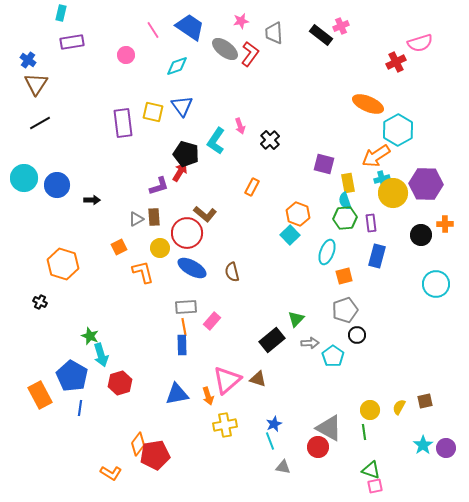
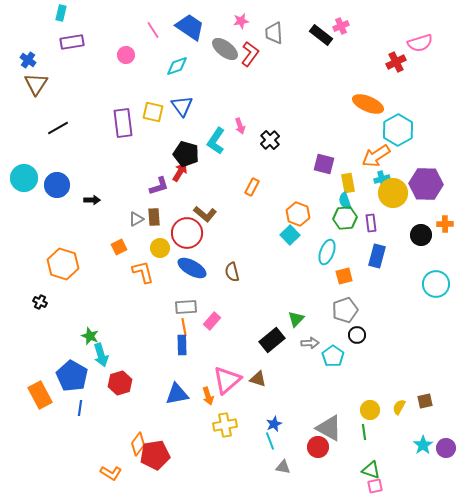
black line at (40, 123): moved 18 px right, 5 px down
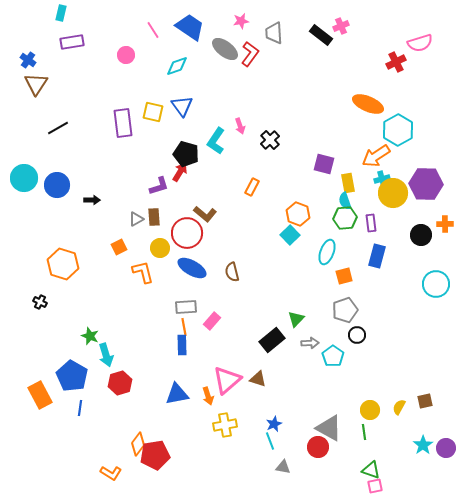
cyan arrow at (101, 355): moved 5 px right
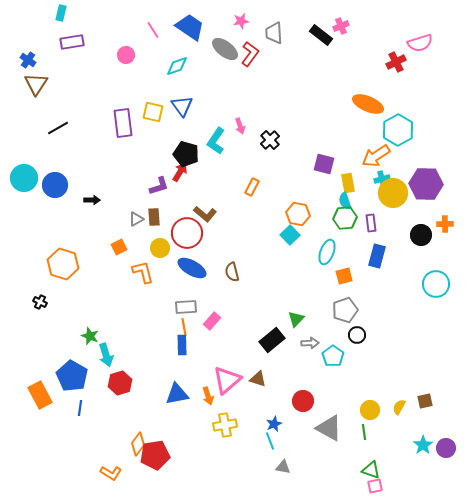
blue circle at (57, 185): moved 2 px left
orange hexagon at (298, 214): rotated 10 degrees counterclockwise
red circle at (318, 447): moved 15 px left, 46 px up
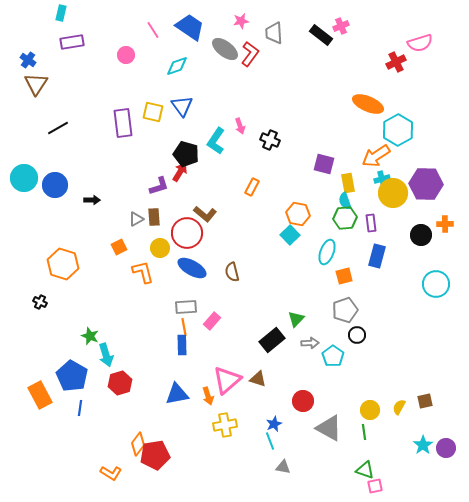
black cross at (270, 140): rotated 24 degrees counterclockwise
green triangle at (371, 470): moved 6 px left
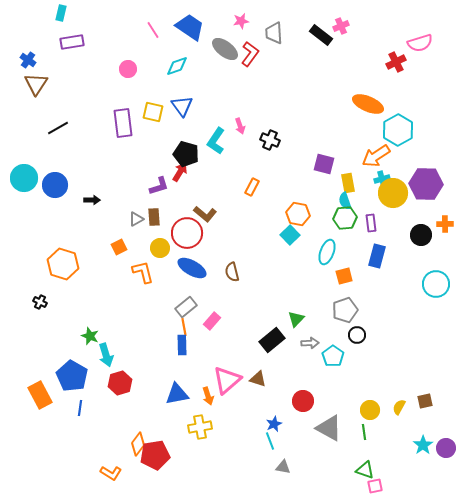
pink circle at (126, 55): moved 2 px right, 14 px down
gray rectangle at (186, 307): rotated 35 degrees counterclockwise
yellow cross at (225, 425): moved 25 px left, 2 px down
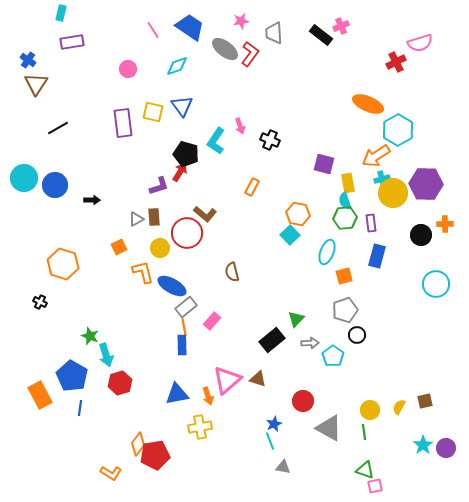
blue ellipse at (192, 268): moved 20 px left, 18 px down
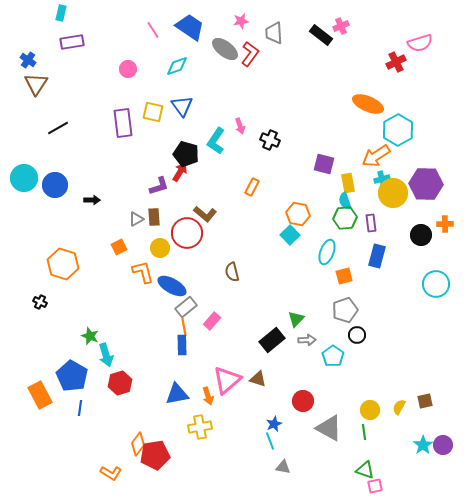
gray arrow at (310, 343): moved 3 px left, 3 px up
purple circle at (446, 448): moved 3 px left, 3 px up
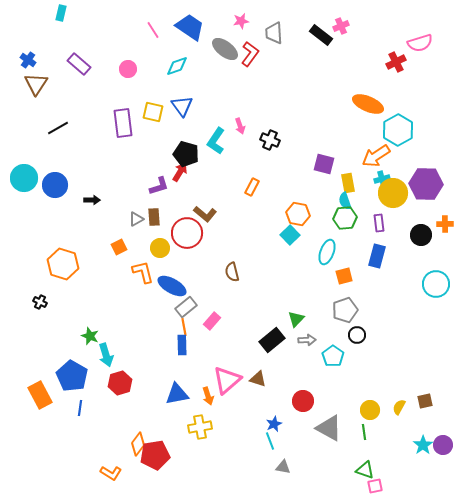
purple rectangle at (72, 42): moved 7 px right, 22 px down; rotated 50 degrees clockwise
purple rectangle at (371, 223): moved 8 px right
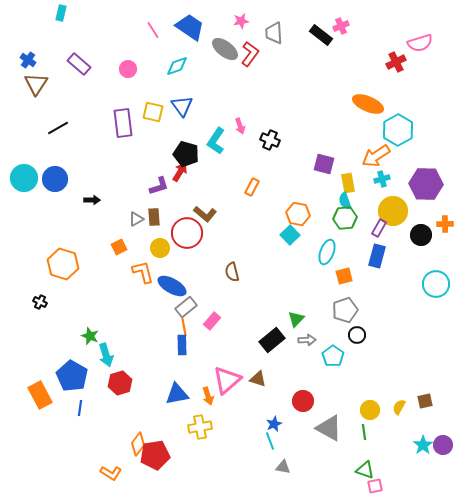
blue circle at (55, 185): moved 6 px up
yellow circle at (393, 193): moved 18 px down
purple rectangle at (379, 223): moved 5 px down; rotated 36 degrees clockwise
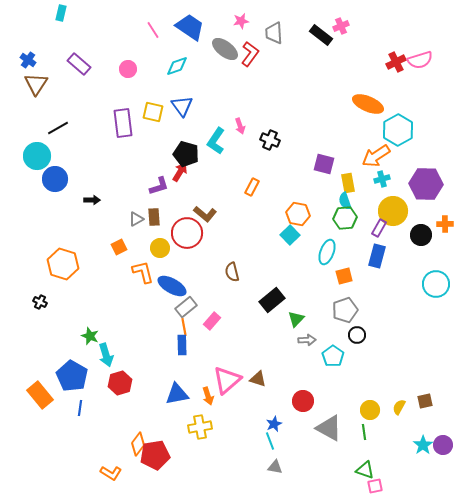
pink semicircle at (420, 43): moved 17 px down
cyan circle at (24, 178): moved 13 px right, 22 px up
black rectangle at (272, 340): moved 40 px up
orange rectangle at (40, 395): rotated 12 degrees counterclockwise
gray triangle at (283, 467): moved 8 px left
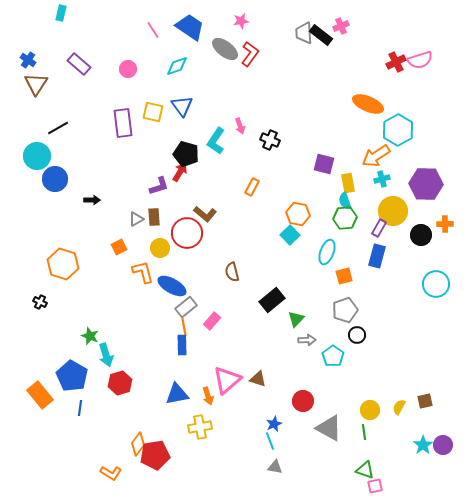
gray trapezoid at (274, 33): moved 30 px right
